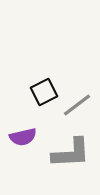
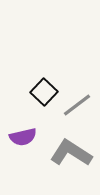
black square: rotated 20 degrees counterclockwise
gray L-shape: rotated 144 degrees counterclockwise
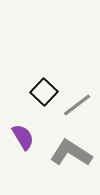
purple semicircle: rotated 108 degrees counterclockwise
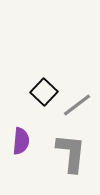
purple semicircle: moved 2 px left, 4 px down; rotated 36 degrees clockwise
gray L-shape: rotated 63 degrees clockwise
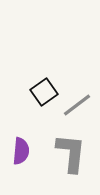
black square: rotated 12 degrees clockwise
purple semicircle: moved 10 px down
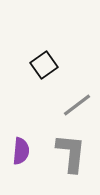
black square: moved 27 px up
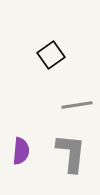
black square: moved 7 px right, 10 px up
gray line: rotated 28 degrees clockwise
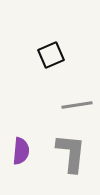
black square: rotated 12 degrees clockwise
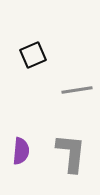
black square: moved 18 px left
gray line: moved 15 px up
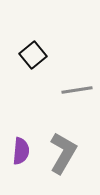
black square: rotated 16 degrees counterclockwise
gray L-shape: moved 8 px left; rotated 24 degrees clockwise
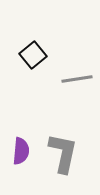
gray line: moved 11 px up
gray L-shape: rotated 18 degrees counterclockwise
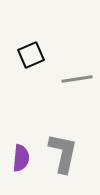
black square: moved 2 px left; rotated 16 degrees clockwise
purple semicircle: moved 7 px down
